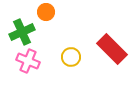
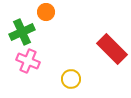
yellow circle: moved 22 px down
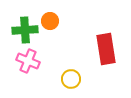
orange circle: moved 4 px right, 9 px down
green cross: moved 3 px right, 2 px up; rotated 20 degrees clockwise
red rectangle: moved 6 px left; rotated 36 degrees clockwise
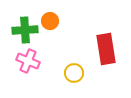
yellow circle: moved 3 px right, 6 px up
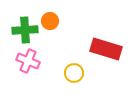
red rectangle: rotated 64 degrees counterclockwise
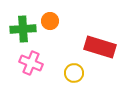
green cross: moved 2 px left, 1 px up
red rectangle: moved 6 px left, 2 px up
pink cross: moved 3 px right, 2 px down
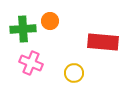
red rectangle: moved 3 px right, 5 px up; rotated 12 degrees counterclockwise
